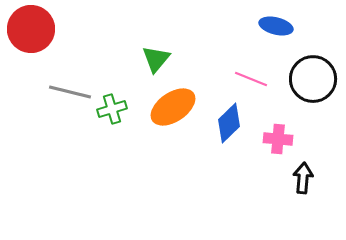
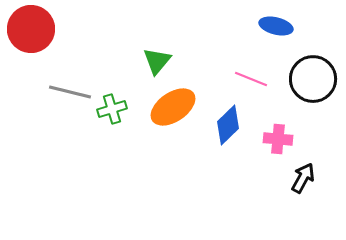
green triangle: moved 1 px right, 2 px down
blue diamond: moved 1 px left, 2 px down
black arrow: rotated 24 degrees clockwise
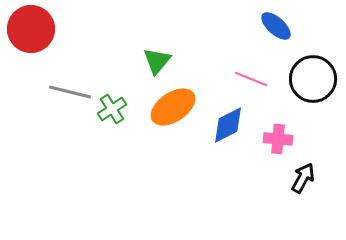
blue ellipse: rotated 28 degrees clockwise
green cross: rotated 16 degrees counterclockwise
blue diamond: rotated 18 degrees clockwise
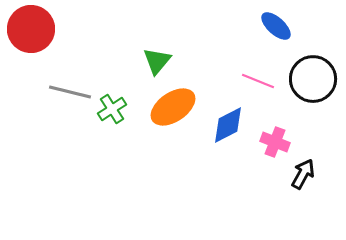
pink line: moved 7 px right, 2 px down
pink cross: moved 3 px left, 3 px down; rotated 16 degrees clockwise
black arrow: moved 4 px up
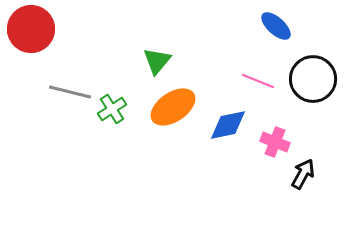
blue diamond: rotated 15 degrees clockwise
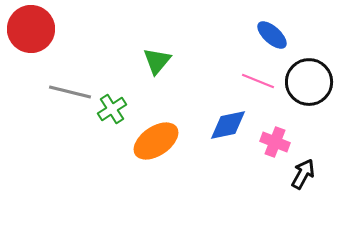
blue ellipse: moved 4 px left, 9 px down
black circle: moved 4 px left, 3 px down
orange ellipse: moved 17 px left, 34 px down
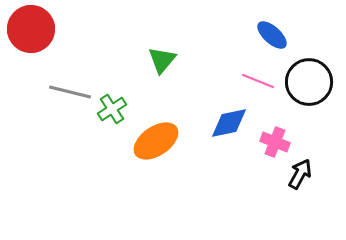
green triangle: moved 5 px right, 1 px up
blue diamond: moved 1 px right, 2 px up
black arrow: moved 3 px left
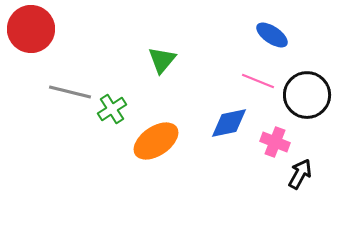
blue ellipse: rotated 8 degrees counterclockwise
black circle: moved 2 px left, 13 px down
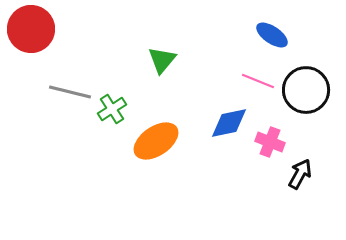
black circle: moved 1 px left, 5 px up
pink cross: moved 5 px left
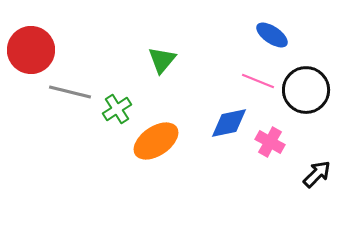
red circle: moved 21 px down
green cross: moved 5 px right
pink cross: rotated 8 degrees clockwise
black arrow: moved 17 px right; rotated 16 degrees clockwise
